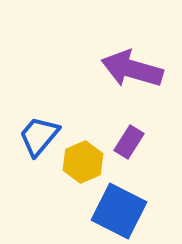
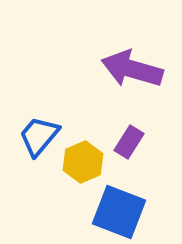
blue square: moved 1 px down; rotated 6 degrees counterclockwise
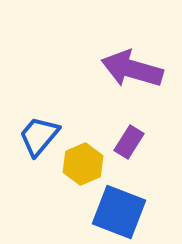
yellow hexagon: moved 2 px down
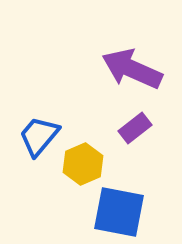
purple arrow: rotated 8 degrees clockwise
purple rectangle: moved 6 px right, 14 px up; rotated 20 degrees clockwise
blue square: rotated 10 degrees counterclockwise
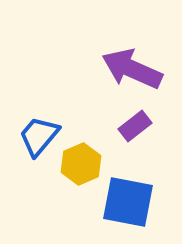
purple rectangle: moved 2 px up
yellow hexagon: moved 2 px left
blue square: moved 9 px right, 10 px up
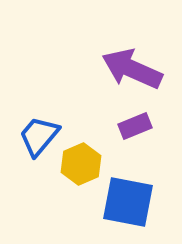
purple rectangle: rotated 16 degrees clockwise
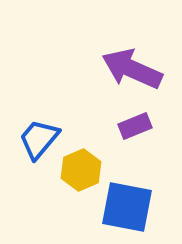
blue trapezoid: moved 3 px down
yellow hexagon: moved 6 px down
blue square: moved 1 px left, 5 px down
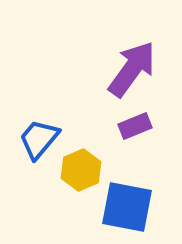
purple arrow: rotated 102 degrees clockwise
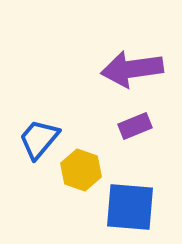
purple arrow: rotated 134 degrees counterclockwise
yellow hexagon: rotated 18 degrees counterclockwise
blue square: moved 3 px right; rotated 6 degrees counterclockwise
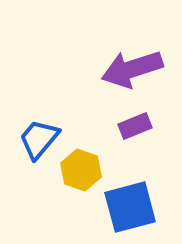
purple arrow: rotated 10 degrees counterclockwise
blue square: rotated 20 degrees counterclockwise
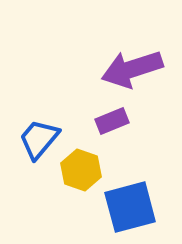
purple rectangle: moved 23 px left, 5 px up
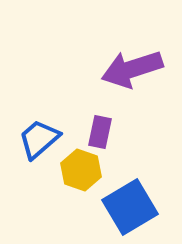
purple rectangle: moved 12 px left, 11 px down; rotated 56 degrees counterclockwise
blue trapezoid: rotated 9 degrees clockwise
blue square: rotated 16 degrees counterclockwise
